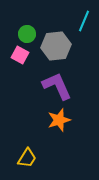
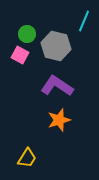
gray hexagon: rotated 20 degrees clockwise
purple L-shape: rotated 32 degrees counterclockwise
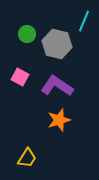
gray hexagon: moved 1 px right, 2 px up
pink square: moved 22 px down
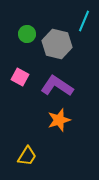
yellow trapezoid: moved 2 px up
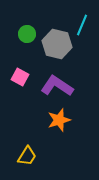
cyan line: moved 2 px left, 4 px down
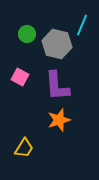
purple L-shape: rotated 128 degrees counterclockwise
yellow trapezoid: moved 3 px left, 8 px up
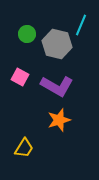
cyan line: moved 1 px left
purple L-shape: rotated 56 degrees counterclockwise
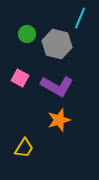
cyan line: moved 1 px left, 7 px up
pink square: moved 1 px down
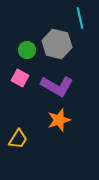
cyan line: rotated 35 degrees counterclockwise
green circle: moved 16 px down
yellow trapezoid: moved 6 px left, 9 px up
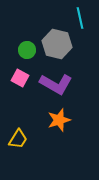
purple L-shape: moved 1 px left, 2 px up
